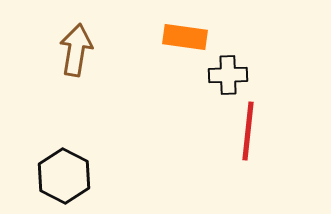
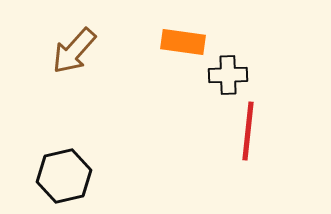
orange rectangle: moved 2 px left, 5 px down
brown arrow: moved 2 px left, 1 px down; rotated 147 degrees counterclockwise
black hexagon: rotated 20 degrees clockwise
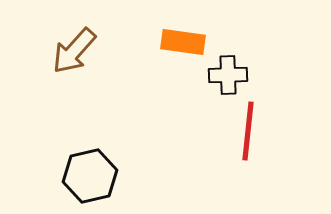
black hexagon: moved 26 px right
